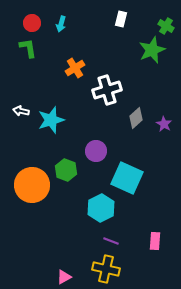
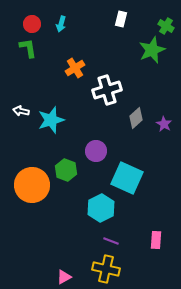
red circle: moved 1 px down
pink rectangle: moved 1 px right, 1 px up
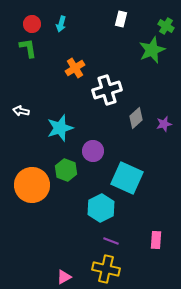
cyan star: moved 9 px right, 8 px down
purple star: rotated 28 degrees clockwise
purple circle: moved 3 px left
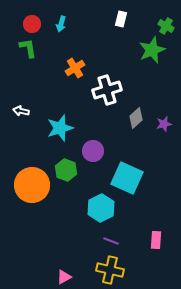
yellow cross: moved 4 px right, 1 px down
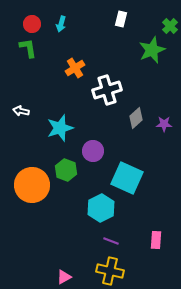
green cross: moved 4 px right; rotated 14 degrees clockwise
purple star: rotated 14 degrees clockwise
yellow cross: moved 1 px down
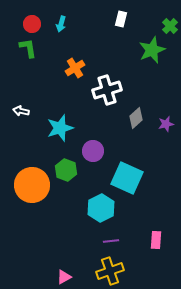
purple star: moved 2 px right; rotated 14 degrees counterclockwise
purple line: rotated 28 degrees counterclockwise
yellow cross: rotated 32 degrees counterclockwise
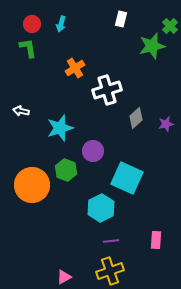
green star: moved 4 px up; rotated 8 degrees clockwise
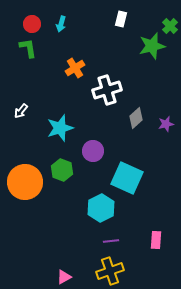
white arrow: rotated 63 degrees counterclockwise
green hexagon: moved 4 px left
orange circle: moved 7 px left, 3 px up
